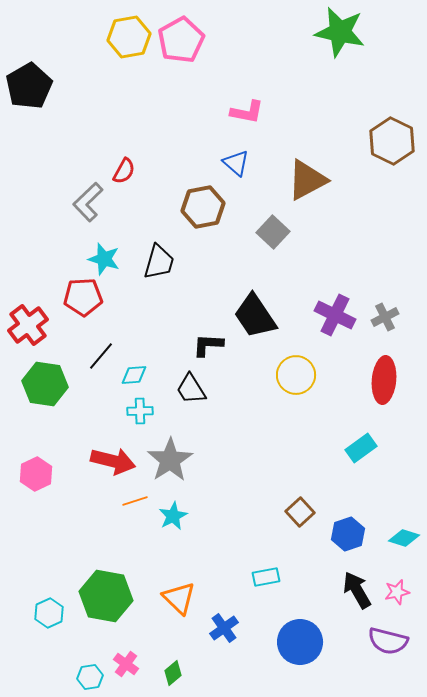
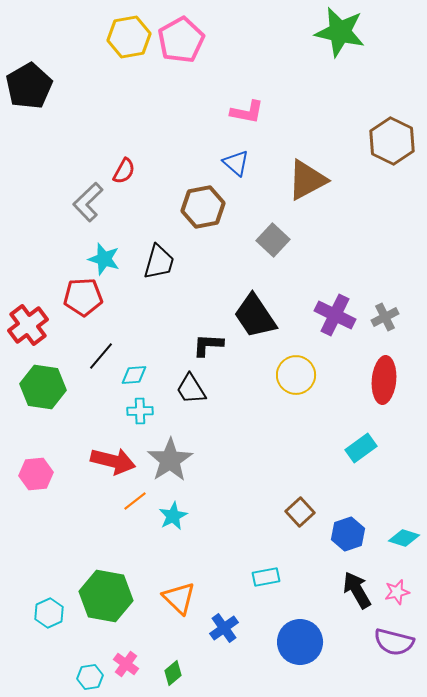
gray square at (273, 232): moved 8 px down
green hexagon at (45, 384): moved 2 px left, 3 px down
pink hexagon at (36, 474): rotated 20 degrees clockwise
orange line at (135, 501): rotated 20 degrees counterclockwise
purple semicircle at (388, 641): moved 6 px right, 1 px down
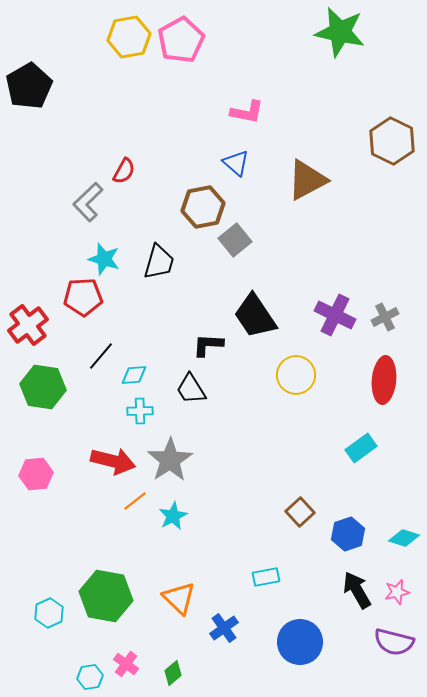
gray square at (273, 240): moved 38 px left; rotated 8 degrees clockwise
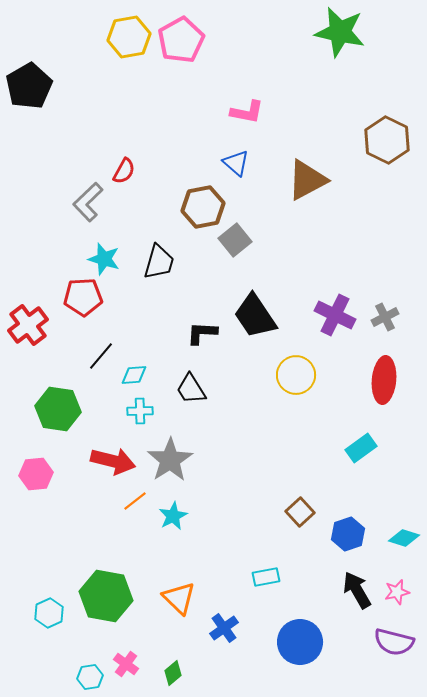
brown hexagon at (392, 141): moved 5 px left, 1 px up
black L-shape at (208, 345): moved 6 px left, 12 px up
green hexagon at (43, 387): moved 15 px right, 22 px down
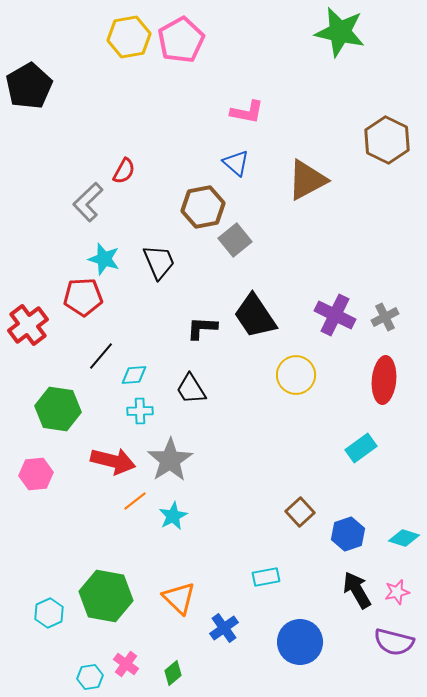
black trapezoid at (159, 262): rotated 39 degrees counterclockwise
black L-shape at (202, 333): moved 5 px up
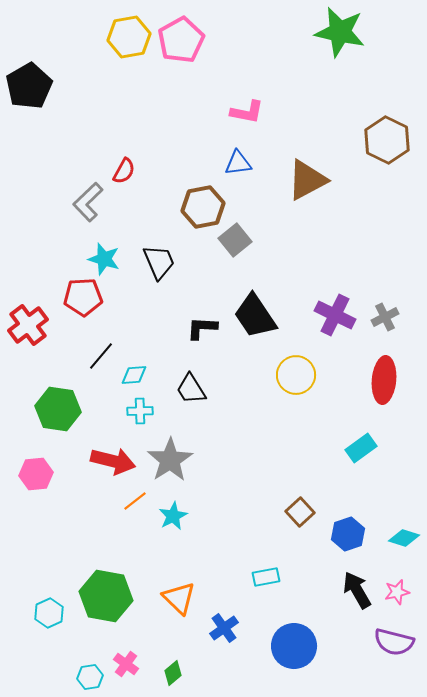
blue triangle at (236, 163): moved 2 px right; rotated 48 degrees counterclockwise
blue circle at (300, 642): moved 6 px left, 4 px down
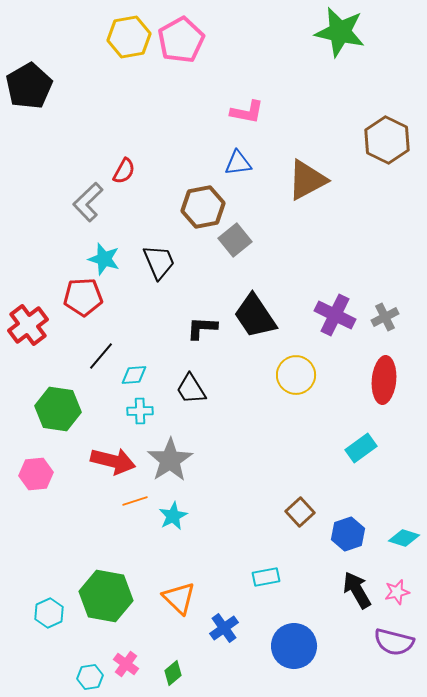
orange line at (135, 501): rotated 20 degrees clockwise
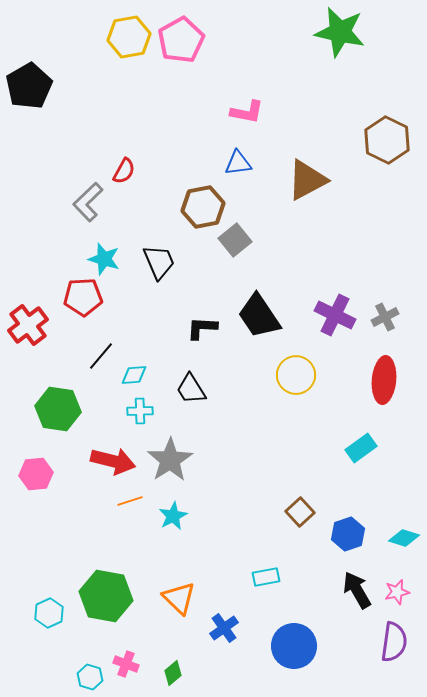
black trapezoid at (255, 316): moved 4 px right
orange line at (135, 501): moved 5 px left
purple semicircle at (394, 642): rotated 96 degrees counterclockwise
pink cross at (126, 664): rotated 15 degrees counterclockwise
cyan hexagon at (90, 677): rotated 25 degrees clockwise
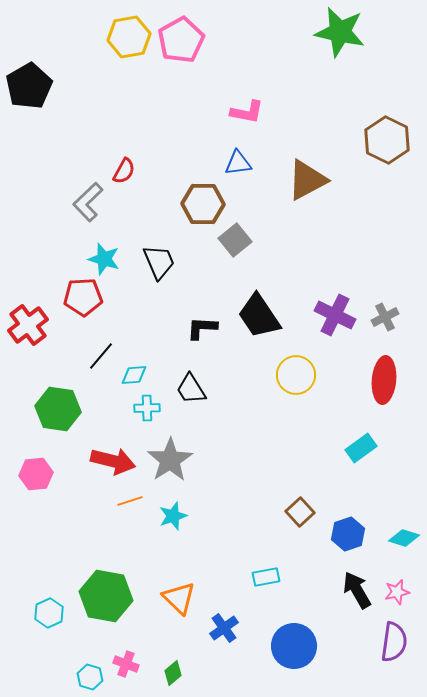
brown hexagon at (203, 207): moved 3 px up; rotated 12 degrees clockwise
cyan cross at (140, 411): moved 7 px right, 3 px up
cyan star at (173, 516): rotated 8 degrees clockwise
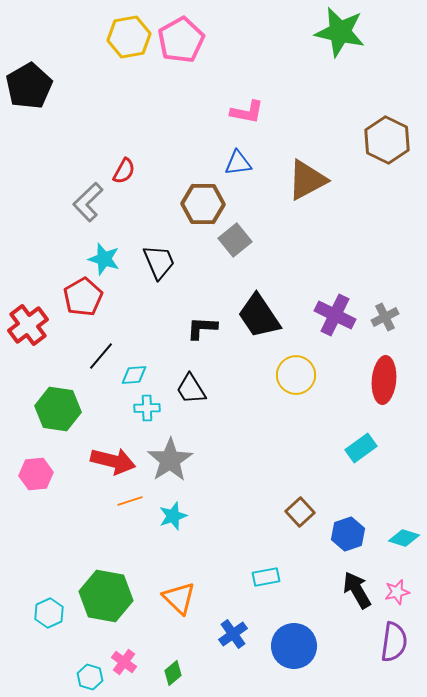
red pentagon at (83, 297): rotated 27 degrees counterclockwise
blue cross at (224, 628): moved 9 px right, 6 px down
pink cross at (126, 664): moved 2 px left, 2 px up; rotated 15 degrees clockwise
